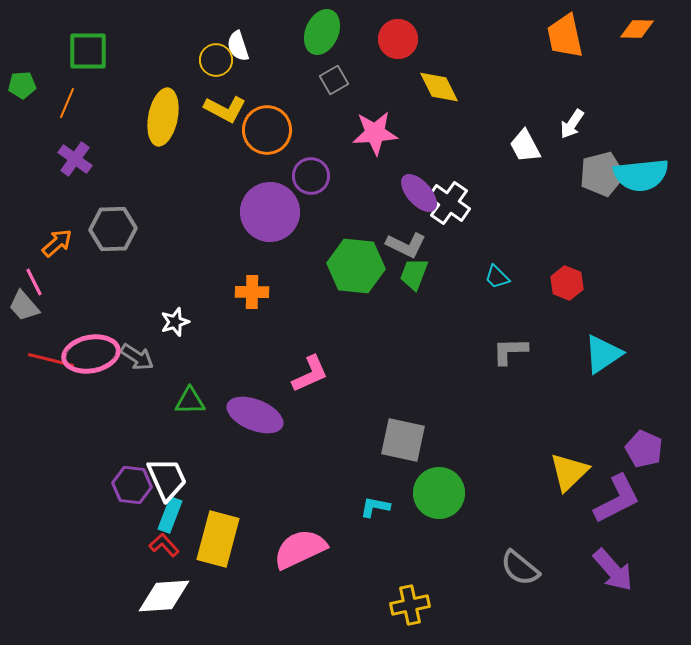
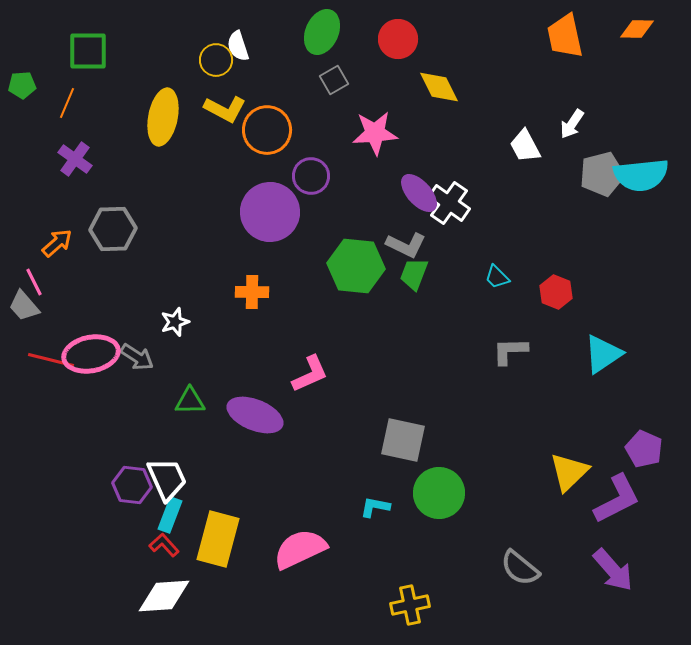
red hexagon at (567, 283): moved 11 px left, 9 px down
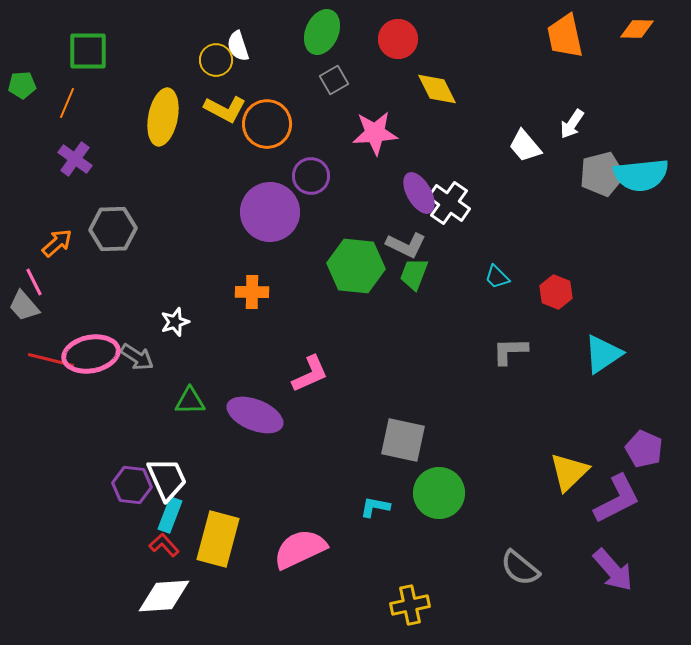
yellow diamond at (439, 87): moved 2 px left, 2 px down
orange circle at (267, 130): moved 6 px up
white trapezoid at (525, 146): rotated 12 degrees counterclockwise
purple ellipse at (419, 193): rotated 12 degrees clockwise
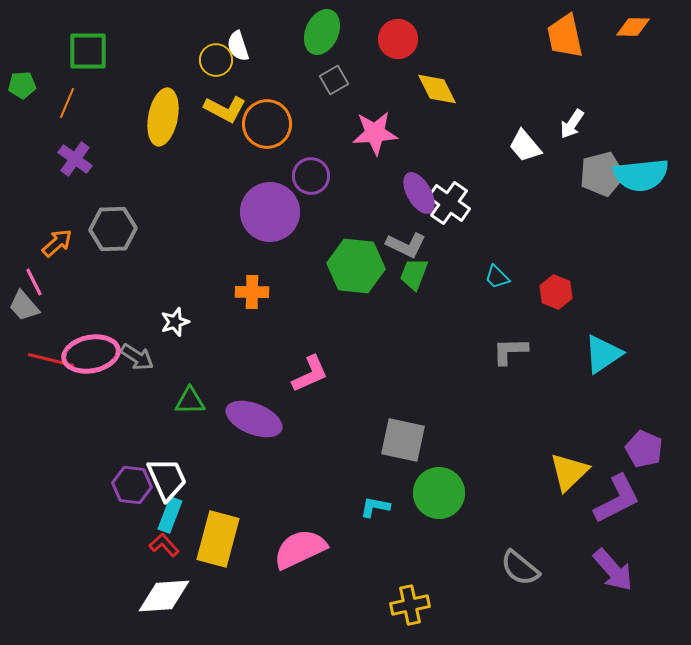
orange diamond at (637, 29): moved 4 px left, 2 px up
purple ellipse at (255, 415): moved 1 px left, 4 px down
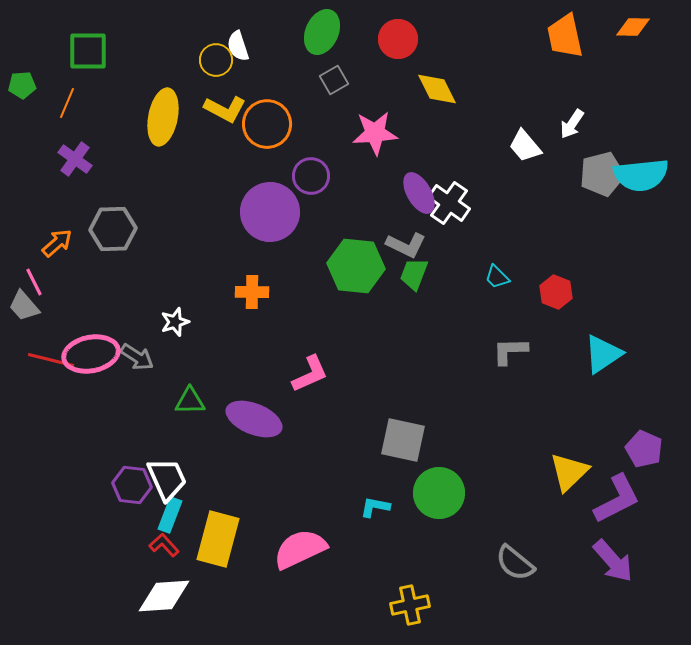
gray semicircle at (520, 568): moved 5 px left, 5 px up
purple arrow at (613, 570): moved 9 px up
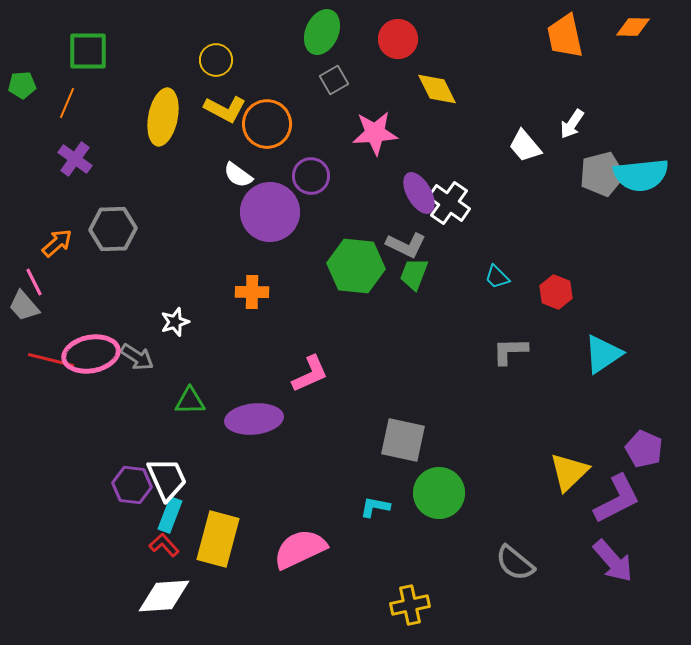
white semicircle at (238, 46): moved 129 px down; rotated 36 degrees counterclockwise
purple ellipse at (254, 419): rotated 28 degrees counterclockwise
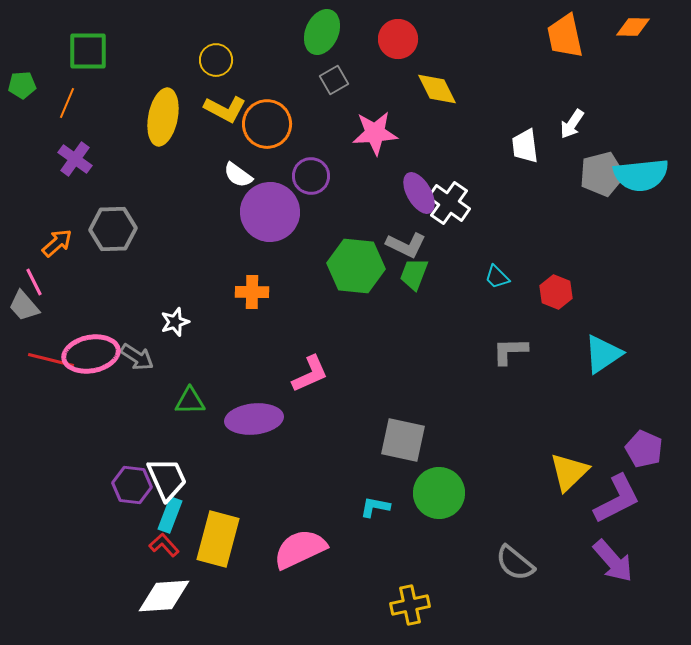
white trapezoid at (525, 146): rotated 33 degrees clockwise
